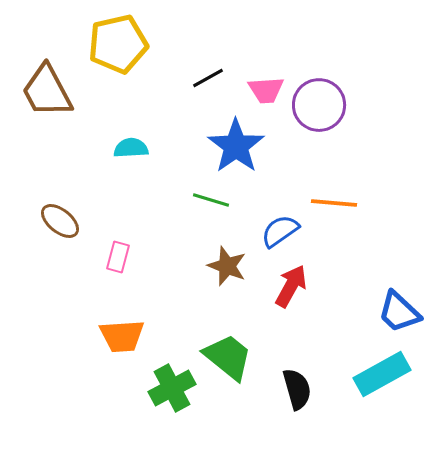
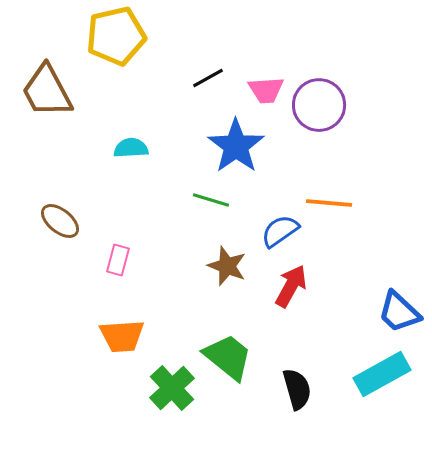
yellow pentagon: moved 2 px left, 8 px up
orange line: moved 5 px left
pink rectangle: moved 3 px down
green cross: rotated 15 degrees counterclockwise
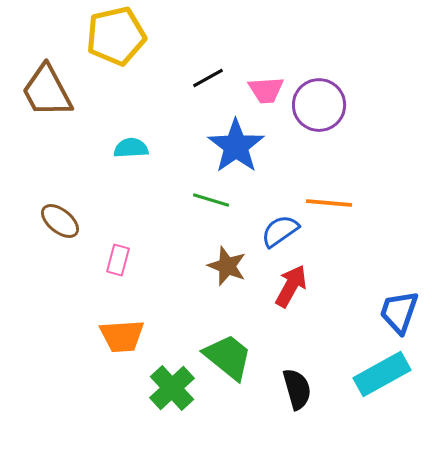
blue trapezoid: rotated 66 degrees clockwise
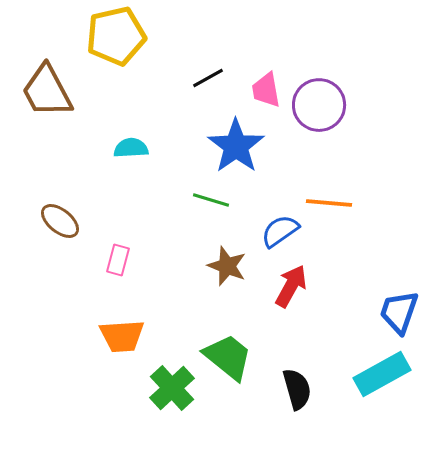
pink trapezoid: rotated 84 degrees clockwise
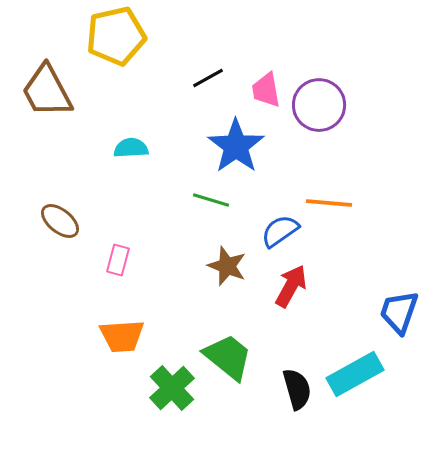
cyan rectangle: moved 27 px left
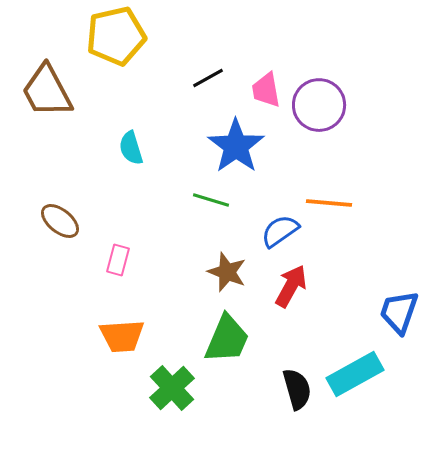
cyan semicircle: rotated 104 degrees counterclockwise
brown star: moved 6 px down
green trapezoid: moved 1 px left, 18 px up; rotated 74 degrees clockwise
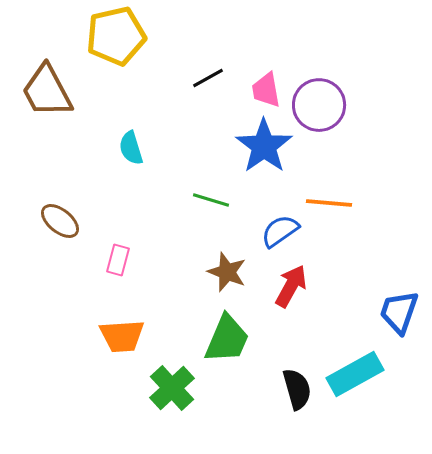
blue star: moved 28 px right
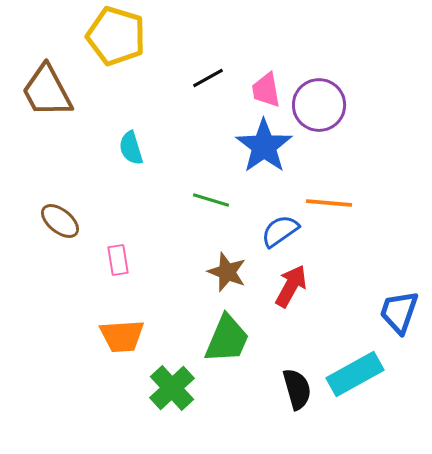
yellow pentagon: rotated 30 degrees clockwise
pink rectangle: rotated 24 degrees counterclockwise
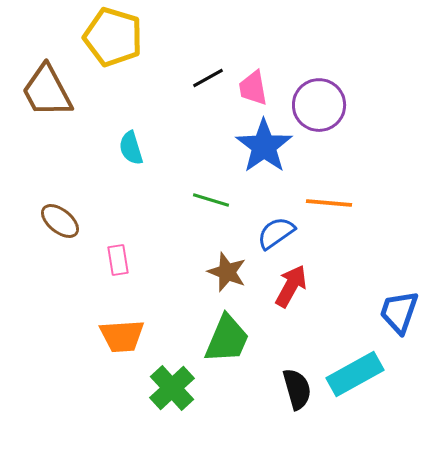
yellow pentagon: moved 3 px left, 1 px down
pink trapezoid: moved 13 px left, 2 px up
blue semicircle: moved 4 px left, 2 px down
